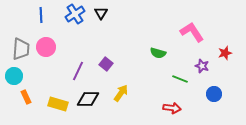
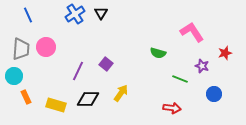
blue line: moved 13 px left; rotated 21 degrees counterclockwise
yellow rectangle: moved 2 px left, 1 px down
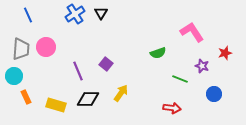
green semicircle: rotated 35 degrees counterclockwise
purple line: rotated 48 degrees counterclockwise
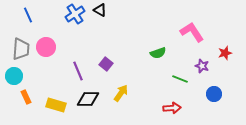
black triangle: moved 1 px left, 3 px up; rotated 32 degrees counterclockwise
red arrow: rotated 12 degrees counterclockwise
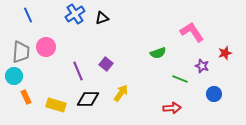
black triangle: moved 2 px right, 8 px down; rotated 48 degrees counterclockwise
gray trapezoid: moved 3 px down
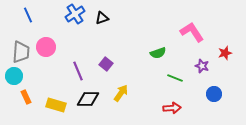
green line: moved 5 px left, 1 px up
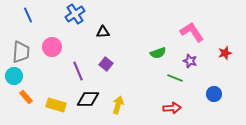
black triangle: moved 1 px right, 14 px down; rotated 16 degrees clockwise
pink circle: moved 6 px right
purple star: moved 12 px left, 5 px up
yellow arrow: moved 3 px left, 12 px down; rotated 18 degrees counterclockwise
orange rectangle: rotated 16 degrees counterclockwise
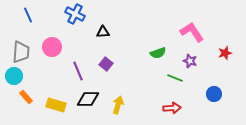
blue cross: rotated 30 degrees counterclockwise
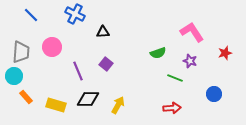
blue line: moved 3 px right; rotated 21 degrees counterclockwise
yellow arrow: rotated 12 degrees clockwise
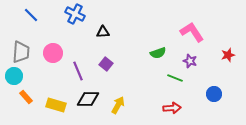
pink circle: moved 1 px right, 6 px down
red star: moved 3 px right, 2 px down
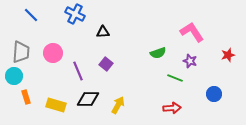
orange rectangle: rotated 24 degrees clockwise
